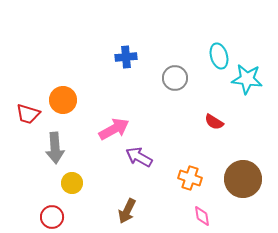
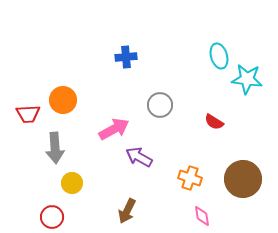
gray circle: moved 15 px left, 27 px down
red trapezoid: rotated 20 degrees counterclockwise
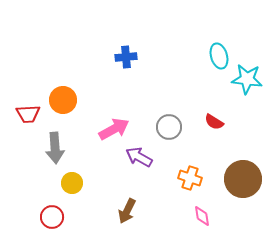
gray circle: moved 9 px right, 22 px down
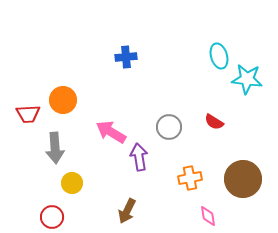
pink arrow: moved 3 px left, 3 px down; rotated 120 degrees counterclockwise
purple arrow: rotated 52 degrees clockwise
orange cross: rotated 30 degrees counterclockwise
pink diamond: moved 6 px right
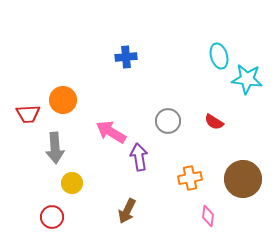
gray circle: moved 1 px left, 6 px up
pink diamond: rotated 15 degrees clockwise
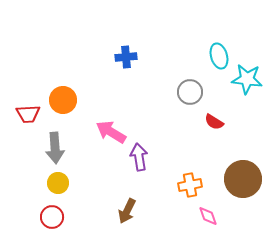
gray circle: moved 22 px right, 29 px up
orange cross: moved 7 px down
yellow circle: moved 14 px left
pink diamond: rotated 25 degrees counterclockwise
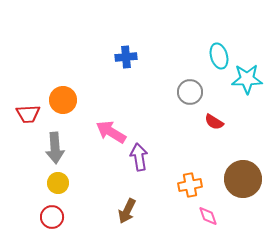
cyan star: rotated 8 degrees counterclockwise
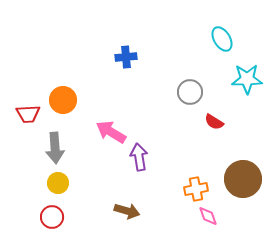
cyan ellipse: moved 3 px right, 17 px up; rotated 15 degrees counterclockwise
orange cross: moved 6 px right, 4 px down
brown arrow: rotated 100 degrees counterclockwise
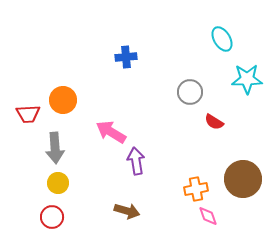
purple arrow: moved 3 px left, 4 px down
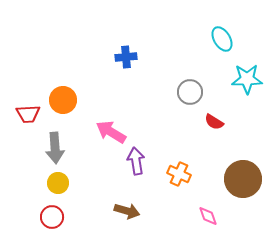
orange cross: moved 17 px left, 15 px up; rotated 35 degrees clockwise
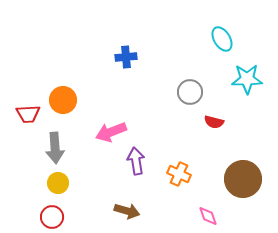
red semicircle: rotated 18 degrees counterclockwise
pink arrow: rotated 52 degrees counterclockwise
